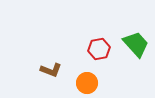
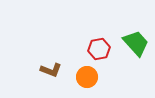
green trapezoid: moved 1 px up
orange circle: moved 6 px up
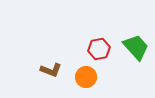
green trapezoid: moved 4 px down
orange circle: moved 1 px left
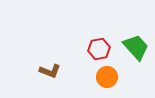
brown L-shape: moved 1 px left, 1 px down
orange circle: moved 21 px right
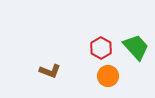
red hexagon: moved 2 px right, 1 px up; rotated 20 degrees counterclockwise
orange circle: moved 1 px right, 1 px up
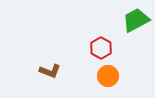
green trapezoid: moved 27 px up; rotated 76 degrees counterclockwise
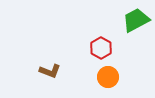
orange circle: moved 1 px down
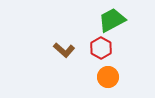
green trapezoid: moved 24 px left
brown L-shape: moved 14 px right, 21 px up; rotated 20 degrees clockwise
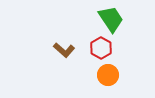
green trapezoid: moved 1 px left, 1 px up; rotated 84 degrees clockwise
orange circle: moved 2 px up
